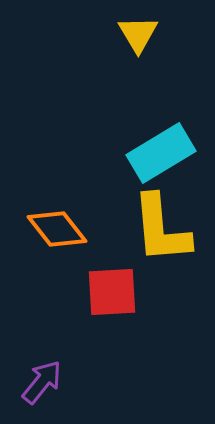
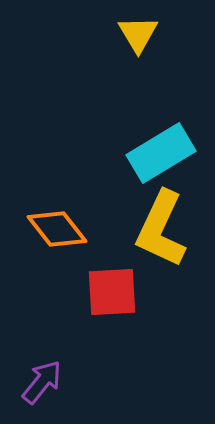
yellow L-shape: rotated 30 degrees clockwise
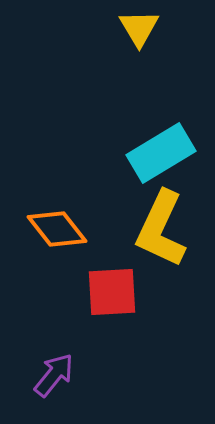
yellow triangle: moved 1 px right, 6 px up
purple arrow: moved 12 px right, 7 px up
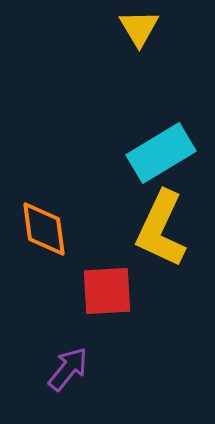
orange diamond: moved 13 px left; rotated 30 degrees clockwise
red square: moved 5 px left, 1 px up
purple arrow: moved 14 px right, 6 px up
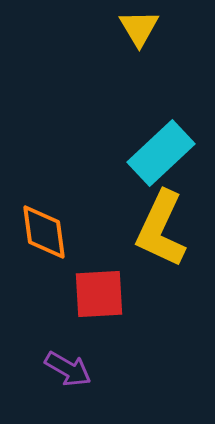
cyan rectangle: rotated 12 degrees counterclockwise
orange diamond: moved 3 px down
red square: moved 8 px left, 3 px down
purple arrow: rotated 81 degrees clockwise
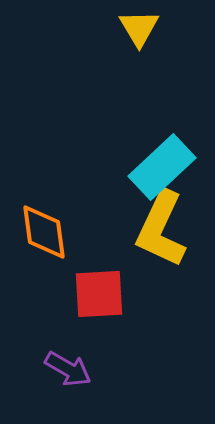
cyan rectangle: moved 1 px right, 14 px down
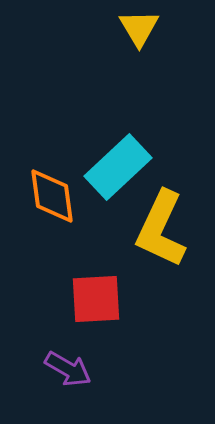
cyan rectangle: moved 44 px left
orange diamond: moved 8 px right, 36 px up
red square: moved 3 px left, 5 px down
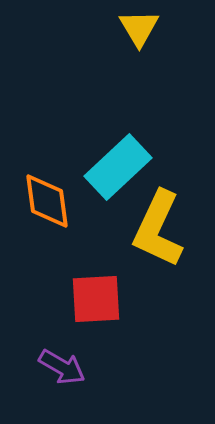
orange diamond: moved 5 px left, 5 px down
yellow L-shape: moved 3 px left
purple arrow: moved 6 px left, 2 px up
